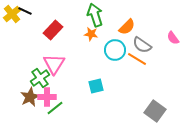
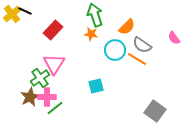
pink semicircle: moved 1 px right
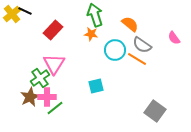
orange semicircle: moved 3 px right, 3 px up; rotated 96 degrees counterclockwise
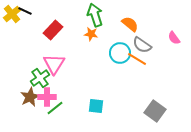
cyan circle: moved 5 px right, 3 px down
cyan square: moved 20 px down; rotated 21 degrees clockwise
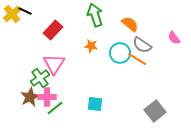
orange star: moved 12 px down
cyan square: moved 1 px left, 2 px up
gray square: rotated 15 degrees clockwise
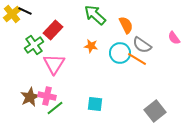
green arrow: rotated 30 degrees counterclockwise
orange semicircle: moved 4 px left, 1 px down; rotated 24 degrees clockwise
green cross: moved 6 px left, 33 px up
pink cross: moved 1 px up; rotated 12 degrees clockwise
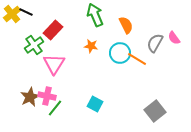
black line: moved 1 px right, 1 px down
green arrow: rotated 25 degrees clockwise
gray semicircle: moved 13 px right, 2 px up; rotated 84 degrees clockwise
cyan square: rotated 21 degrees clockwise
green line: rotated 12 degrees counterclockwise
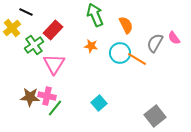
yellow cross: moved 14 px down
brown star: rotated 30 degrees clockwise
cyan square: moved 4 px right, 1 px up; rotated 21 degrees clockwise
gray square: moved 5 px down
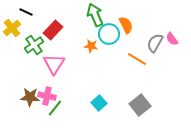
pink semicircle: moved 2 px left, 1 px down
cyan circle: moved 11 px left, 19 px up
gray square: moved 15 px left, 11 px up
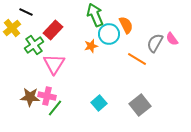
orange star: rotated 24 degrees counterclockwise
